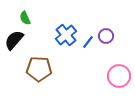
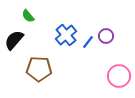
green semicircle: moved 3 px right, 2 px up; rotated 16 degrees counterclockwise
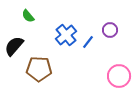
purple circle: moved 4 px right, 6 px up
black semicircle: moved 6 px down
